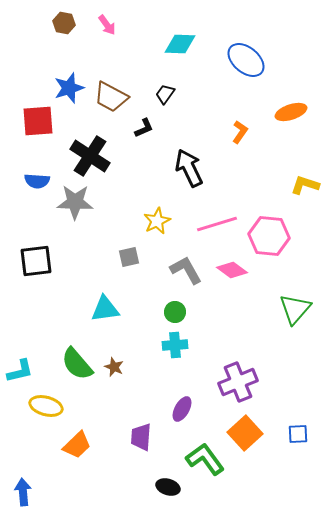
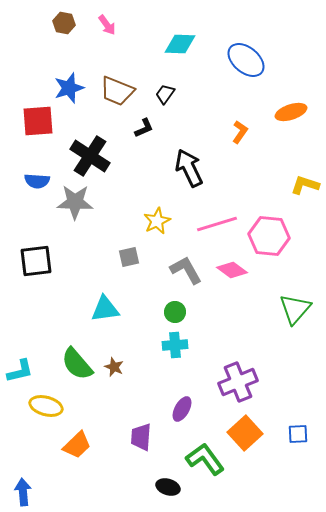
brown trapezoid: moved 6 px right, 6 px up; rotated 6 degrees counterclockwise
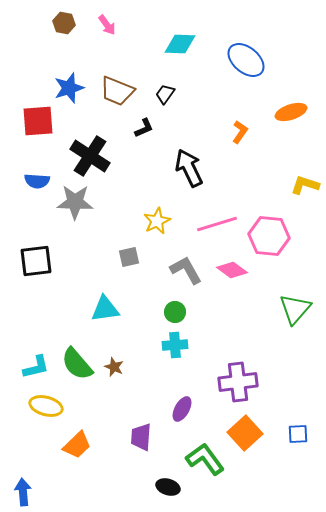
cyan L-shape: moved 16 px right, 4 px up
purple cross: rotated 15 degrees clockwise
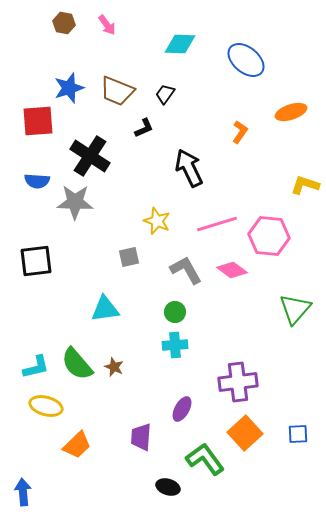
yellow star: rotated 24 degrees counterclockwise
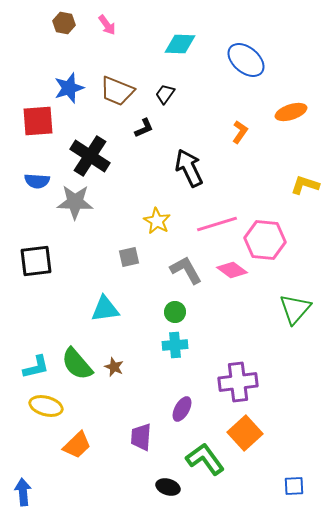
yellow star: rotated 8 degrees clockwise
pink hexagon: moved 4 px left, 4 px down
blue square: moved 4 px left, 52 px down
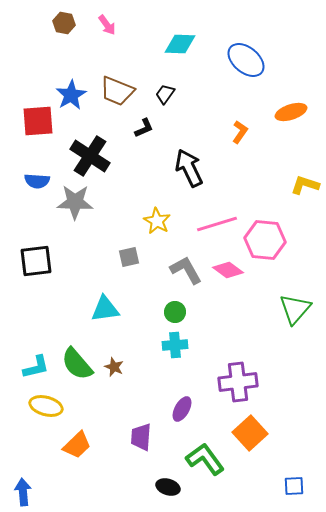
blue star: moved 2 px right, 7 px down; rotated 12 degrees counterclockwise
pink diamond: moved 4 px left
orange square: moved 5 px right
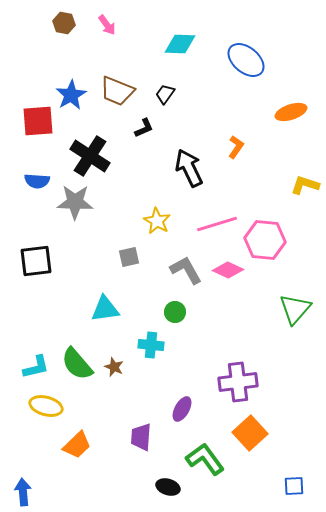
orange L-shape: moved 4 px left, 15 px down
pink diamond: rotated 12 degrees counterclockwise
cyan cross: moved 24 px left; rotated 10 degrees clockwise
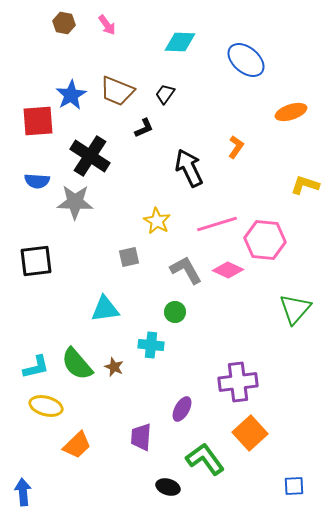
cyan diamond: moved 2 px up
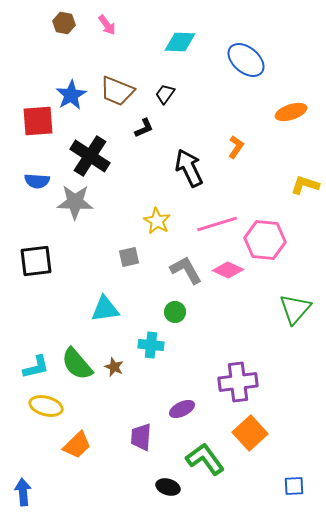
purple ellipse: rotated 35 degrees clockwise
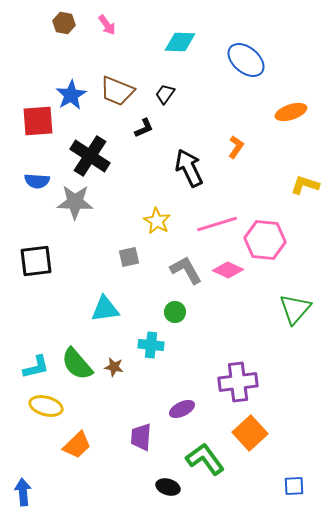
brown star: rotated 12 degrees counterclockwise
